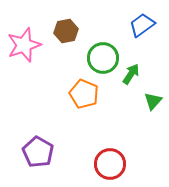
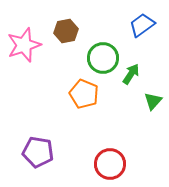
purple pentagon: rotated 20 degrees counterclockwise
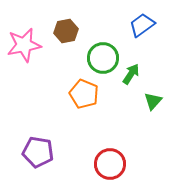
pink star: rotated 8 degrees clockwise
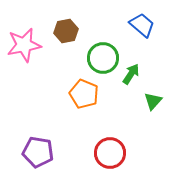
blue trapezoid: rotated 76 degrees clockwise
red circle: moved 11 px up
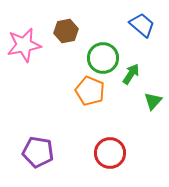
orange pentagon: moved 6 px right, 3 px up
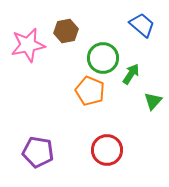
pink star: moved 4 px right
red circle: moved 3 px left, 3 px up
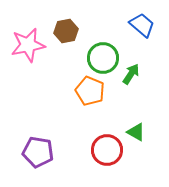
green triangle: moved 17 px left, 31 px down; rotated 42 degrees counterclockwise
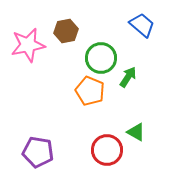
green circle: moved 2 px left
green arrow: moved 3 px left, 3 px down
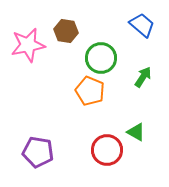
brown hexagon: rotated 20 degrees clockwise
green arrow: moved 15 px right
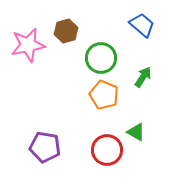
brown hexagon: rotated 25 degrees counterclockwise
orange pentagon: moved 14 px right, 4 px down
purple pentagon: moved 7 px right, 5 px up
